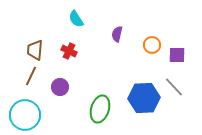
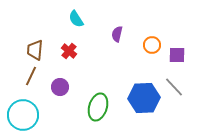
red cross: rotated 14 degrees clockwise
green ellipse: moved 2 px left, 2 px up
cyan circle: moved 2 px left
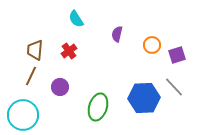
red cross: rotated 14 degrees clockwise
purple square: rotated 18 degrees counterclockwise
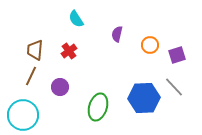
orange circle: moved 2 px left
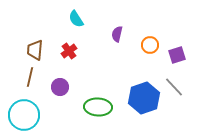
brown line: moved 1 px left, 1 px down; rotated 12 degrees counterclockwise
blue hexagon: rotated 16 degrees counterclockwise
green ellipse: rotated 76 degrees clockwise
cyan circle: moved 1 px right
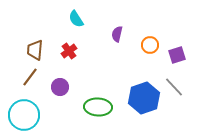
brown line: rotated 24 degrees clockwise
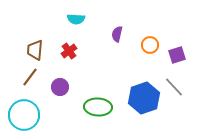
cyan semicircle: rotated 54 degrees counterclockwise
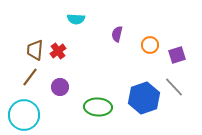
red cross: moved 11 px left
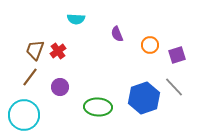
purple semicircle: rotated 35 degrees counterclockwise
brown trapezoid: rotated 15 degrees clockwise
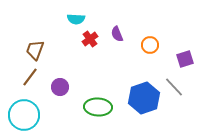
red cross: moved 32 px right, 12 px up
purple square: moved 8 px right, 4 px down
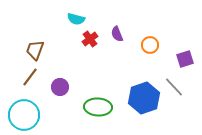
cyan semicircle: rotated 12 degrees clockwise
